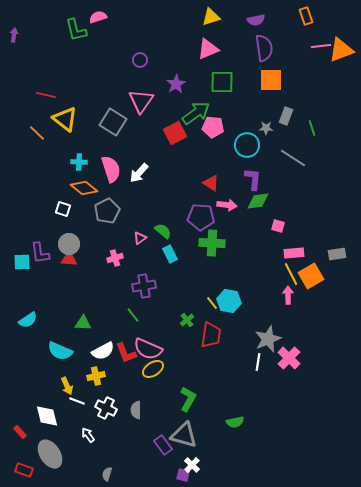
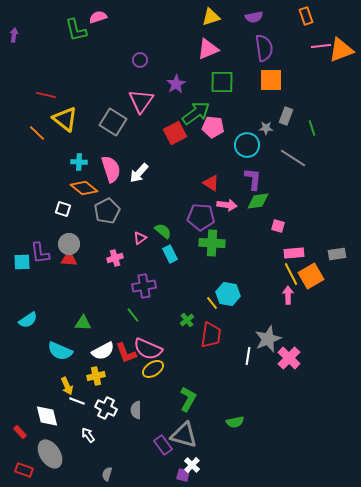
purple semicircle at (256, 20): moved 2 px left, 3 px up
cyan hexagon at (229, 301): moved 1 px left, 7 px up
white line at (258, 362): moved 10 px left, 6 px up
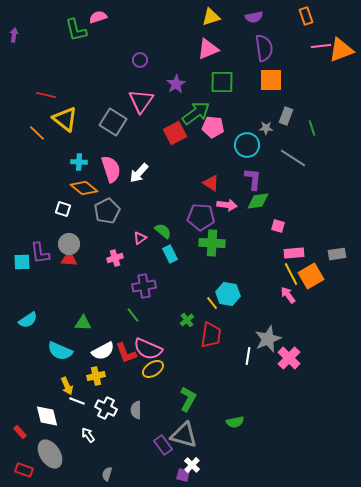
pink arrow at (288, 295): rotated 36 degrees counterclockwise
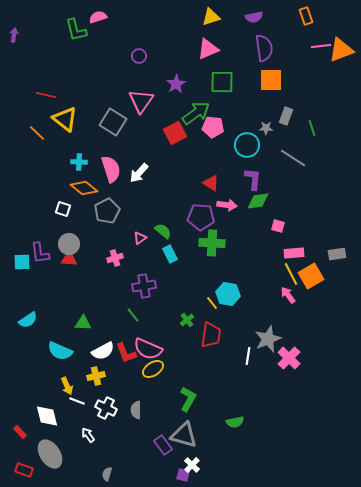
purple circle at (140, 60): moved 1 px left, 4 px up
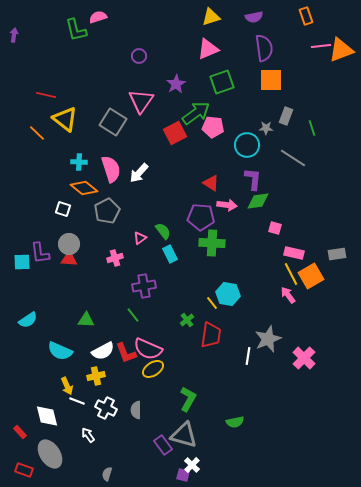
green square at (222, 82): rotated 20 degrees counterclockwise
pink square at (278, 226): moved 3 px left, 2 px down
green semicircle at (163, 231): rotated 12 degrees clockwise
pink rectangle at (294, 253): rotated 18 degrees clockwise
green triangle at (83, 323): moved 3 px right, 3 px up
pink cross at (289, 358): moved 15 px right
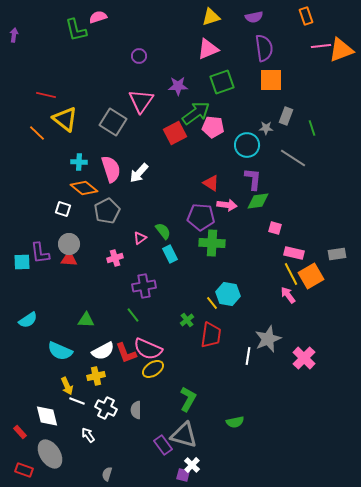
purple star at (176, 84): moved 2 px right, 2 px down; rotated 30 degrees clockwise
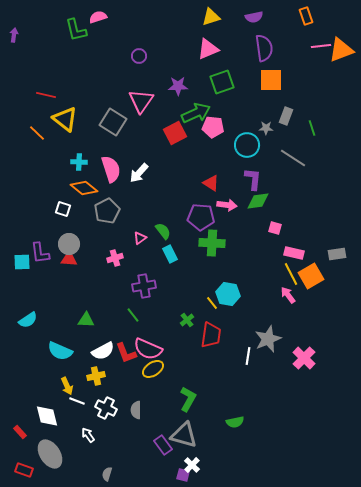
green arrow at (196, 113): rotated 12 degrees clockwise
